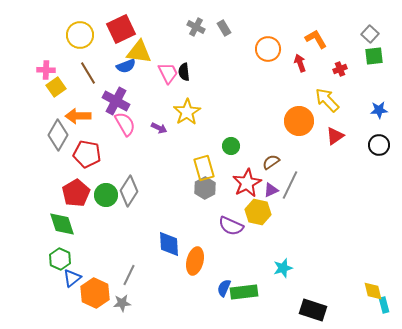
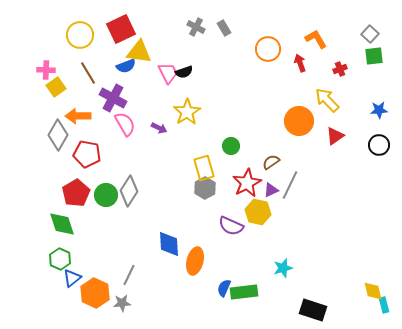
black semicircle at (184, 72): rotated 102 degrees counterclockwise
purple cross at (116, 101): moved 3 px left, 3 px up
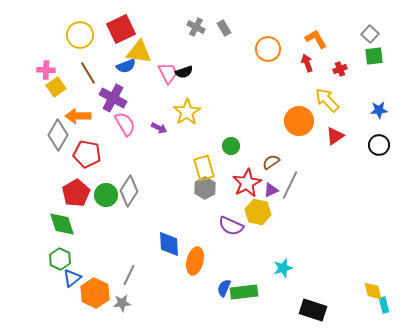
red arrow at (300, 63): moved 7 px right
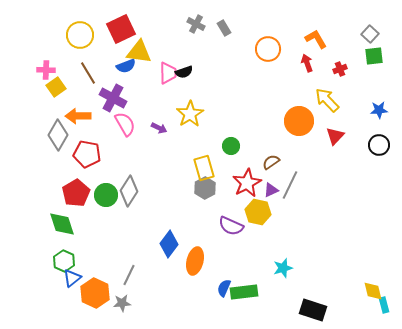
gray cross at (196, 27): moved 3 px up
pink trapezoid at (168, 73): rotated 25 degrees clockwise
yellow star at (187, 112): moved 3 px right, 2 px down
red triangle at (335, 136): rotated 12 degrees counterclockwise
blue diamond at (169, 244): rotated 40 degrees clockwise
green hexagon at (60, 259): moved 4 px right, 2 px down
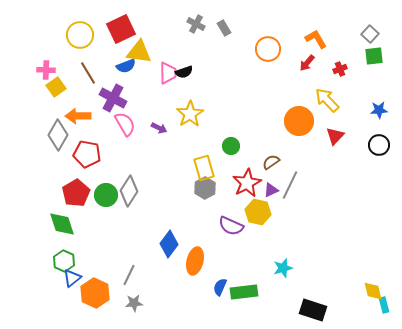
red arrow at (307, 63): rotated 120 degrees counterclockwise
blue semicircle at (224, 288): moved 4 px left, 1 px up
gray star at (122, 303): moved 12 px right
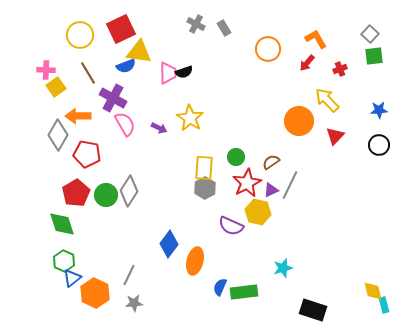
yellow star at (190, 114): moved 4 px down; rotated 8 degrees counterclockwise
green circle at (231, 146): moved 5 px right, 11 px down
yellow rectangle at (204, 168): rotated 20 degrees clockwise
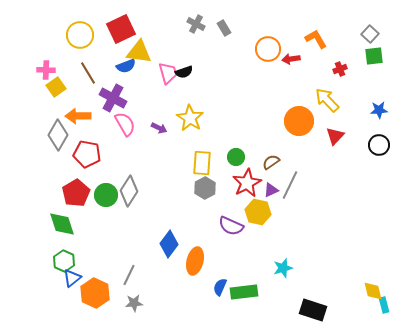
red arrow at (307, 63): moved 16 px left, 4 px up; rotated 42 degrees clockwise
pink trapezoid at (168, 73): rotated 15 degrees counterclockwise
yellow rectangle at (204, 168): moved 2 px left, 5 px up
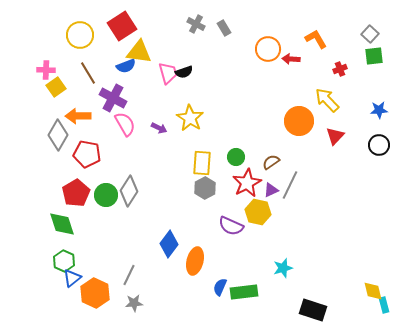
red square at (121, 29): moved 1 px right, 3 px up; rotated 8 degrees counterclockwise
red arrow at (291, 59): rotated 12 degrees clockwise
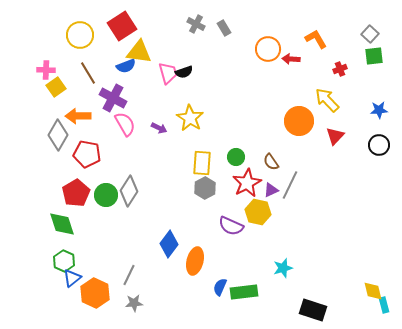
brown semicircle at (271, 162): rotated 90 degrees counterclockwise
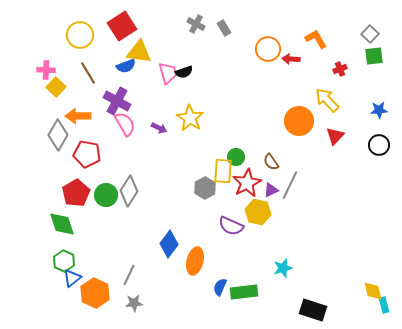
yellow square at (56, 87): rotated 12 degrees counterclockwise
purple cross at (113, 98): moved 4 px right, 3 px down
yellow rectangle at (202, 163): moved 21 px right, 8 px down
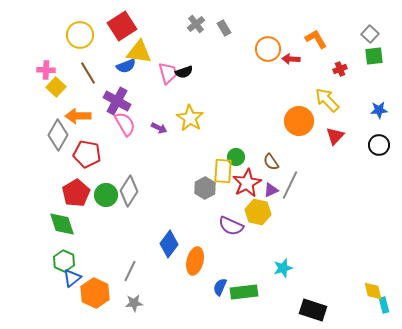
gray cross at (196, 24): rotated 24 degrees clockwise
gray line at (129, 275): moved 1 px right, 4 px up
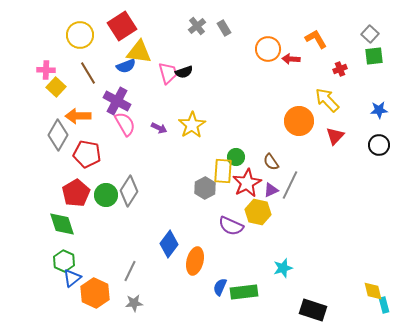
gray cross at (196, 24): moved 1 px right, 2 px down
yellow star at (190, 118): moved 2 px right, 7 px down; rotated 8 degrees clockwise
